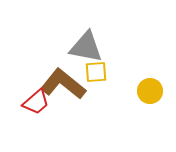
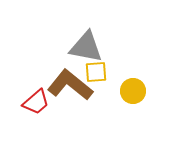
brown L-shape: moved 7 px right, 1 px down
yellow circle: moved 17 px left
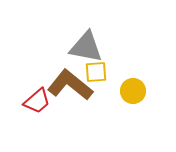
red trapezoid: moved 1 px right, 1 px up
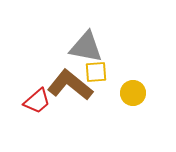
yellow circle: moved 2 px down
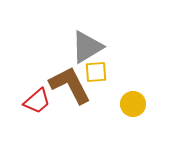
gray triangle: moved 1 px right; rotated 42 degrees counterclockwise
brown L-shape: rotated 24 degrees clockwise
yellow circle: moved 11 px down
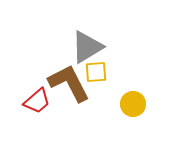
brown L-shape: moved 1 px left, 2 px up
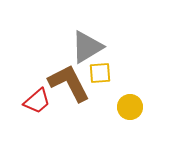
yellow square: moved 4 px right, 1 px down
yellow circle: moved 3 px left, 3 px down
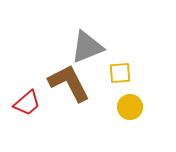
gray triangle: rotated 9 degrees clockwise
yellow square: moved 20 px right
red trapezoid: moved 10 px left, 2 px down
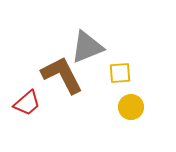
brown L-shape: moved 7 px left, 8 px up
yellow circle: moved 1 px right
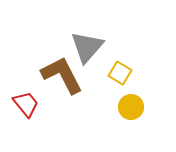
gray triangle: rotated 27 degrees counterclockwise
yellow square: rotated 35 degrees clockwise
red trapezoid: moved 1 px left, 1 px down; rotated 88 degrees counterclockwise
